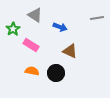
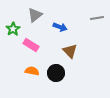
gray triangle: rotated 49 degrees clockwise
brown triangle: rotated 21 degrees clockwise
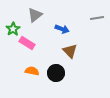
blue arrow: moved 2 px right, 2 px down
pink rectangle: moved 4 px left, 2 px up
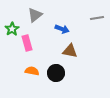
green star: moved 1 px left
pink rectangle: rotated 42 degrees clockwise
brown triangle: rotated 35 degrees counterclockwise
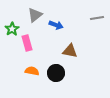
blue arrow: moved 6 px left, 4 px up
